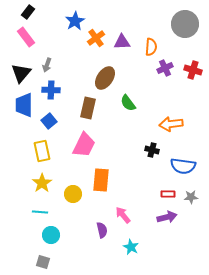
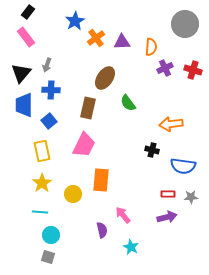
gray square: moved 5 px right, 5 px up
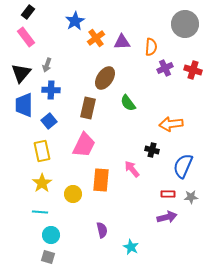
blue semicircle: rotated 105 degrees clockwise
pink arrow: moved 9 px right, 46 px up
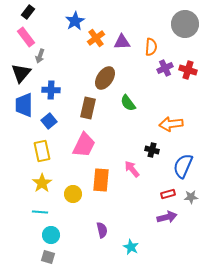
gray arrow: moved 7 px left, 9 px up
red cross: moved 5 px left
red rectangle: rotated 16 degrees counterclockwise
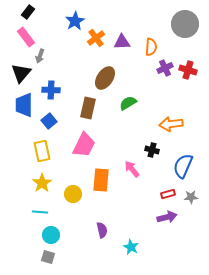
green semicircle: rotated 96 degrees clockwise
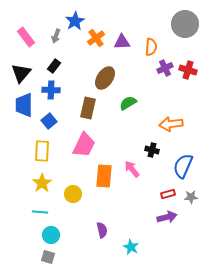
black rectangle: moved 26 px right, 54 px down
gray arrow: moved 16 px right, 20 px up
yellow rectangle: rotated 15 degrees clockwise
orange rectangle: moved 3 px right, 4 px up
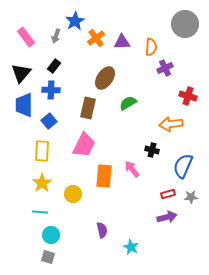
red cross: moved 26 px down
